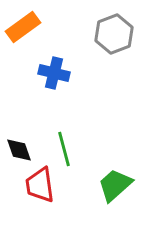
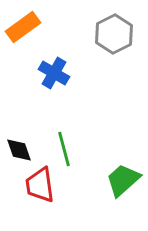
gray hexagon: rotated 6 degrees counterclockwise
blue cross: rotated 16 degrees clockwise
green trapezoid: moved 8 px right, 5 px up
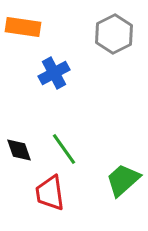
orange rectangle: rotated 44 degrees clockwise
blue cross: rotated 32 degrees clockwise
green line: rotated 20 degrees counterclockwise
red trapezoid: moved 10 px right, 8 px down
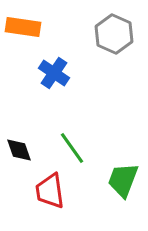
gray hexagon: rotated 9 degrees counterclockwise
blue cross: rotated 28 degrees counterclockwise
green line: moved 8 px right, 1 px up
green trapezoid: rotated 27 degrees counterclockwise
red trapezoid: moved 2 px up
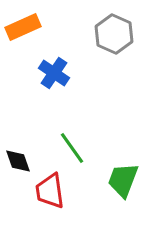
orange rectangle: rotated 32 degrees counterclockwise
black diamond: moved 1 px left, 11 px down
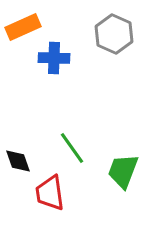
blue cross: moved 15 px up; rotated 32 degrees counterclockwise
green trapezoid: moved 9 px up
red trapezoid: moved 2 px down
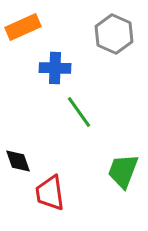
blue cross: moved 1 px right, 10 px down
green line: moved 7 px right, 36 px up
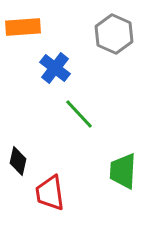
orange rectangle: rotated 20 degrees clockwise
blue cross: rotated 36 degrees clockwise
green line: moved 2 px down; rotated 8 degrees counterclockwise
black diamond: rotated 32 degrees clockwise
green trapezoid: rotated 18 degrees counterclockwise
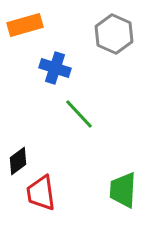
orange rectangle: moved 2 px right, 2 px up; rotated 12 degrees counterclockwise
blue cross: rotated 20 degrees counterclockwise
black diamond: rotated 40 degrees clockwise
green trapezoid: moved 19 px down
red trapezoid: moved 9 px left
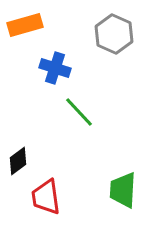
green line: moved 2 px up
red trapezoid: moved 5 px right, 4 px down
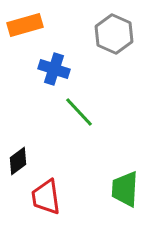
blue cross: moved 1 px left, 1 px down
green trapezoid: moved 2 px right, 1 px up
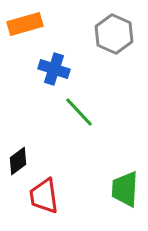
orange rectangle: moved 1 px up
red trapezoid: moved 2 px left, 1 px up
